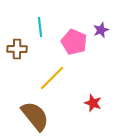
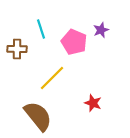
cyan line: moved 1 px right, 2 px down; rotated 12 degrees counterclockwise
brown semicircle: moved 3 px right
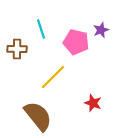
pink pentagon: moved 2 px right; rotated 10 degrees counterclockwise
yellow line: moved 1 px right, 1 px up
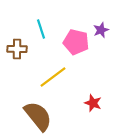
yellow line: rotated 8 degrees clockwise
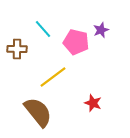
cyan line: moved 2 px right; rotated 24 degrees counterclockwise
brown semicircle: moved 4 px up
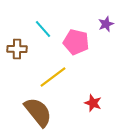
purple star: moved 5 px right, 6 px up
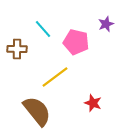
yellow line: moved 2 px right
brown semicircle: moved 1 px left, 1 px up
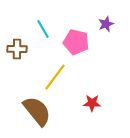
cyan line: rotated 12 degrees clockwise
yellow line: rotated 16 degrees counterclockwise
red star: moved 1 px left; rotated 18 degrees counterclockwise
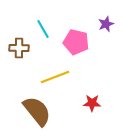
brown cross: moved 2 px right, 1 px up
yellow line: rotated 32 degrees clockwise
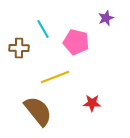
purple star: moved 6 px up
brown semicircle: moved 1 px right
